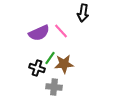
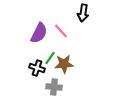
purple semicircle: rotated 40 degrees counterclockwise
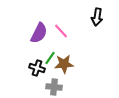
black arrow: moved 14 px right, 4 px down
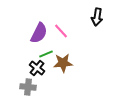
green line: moved 4 px left, 4 px up; rotated 32 degrees clockwise
brown star: moved 1 px left, 1 px up
black cross: rotated 21 degrees clockwise
gray cross: moved 26 px left
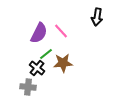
green line: rotated 16 degrees counterclockwise
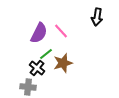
brown star: rotated 12 degrees counterclockwise
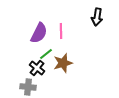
pink line: rotated 42 degrees clockwise
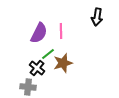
green line: moved 2 px right
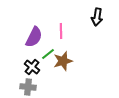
purple semicircle: moved 5 px left, 4 px down
brown star: moved 2 px up
black cross: moved 5 px left, 1 px up
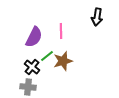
green line: moved 1 px left, 2 px down
